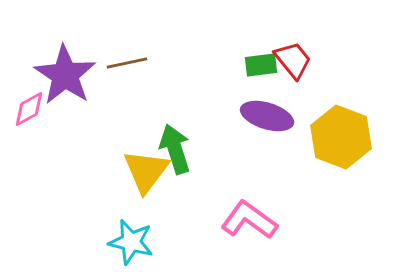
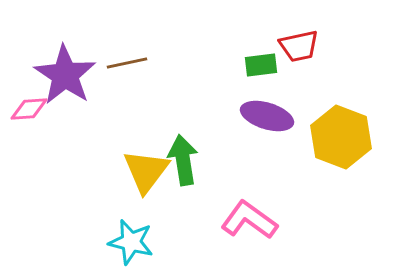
red trapezoid: moved 6 px right, 14 px up; rotated 117 degrees clockwise
pink diamond: rotated 24 degrees clockwise
green arrow: moved 8 px right, 11 px down; rotated 9 degrees clockwise
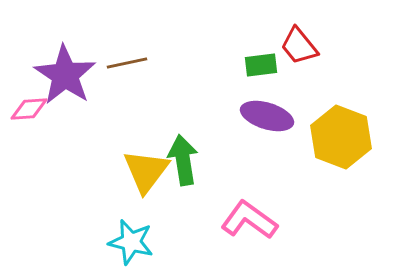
red trapezoid: rotated 63 degrees clockwise
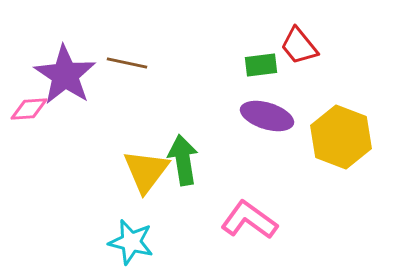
brown line: rotated 24 degrees clockwise
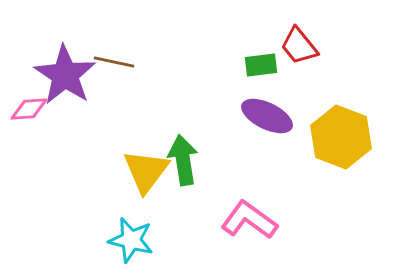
brown line: moved 13 px left, 1 px up
purple ellipse: rotated 9 degrees clockwise
cyan star: moved 2 px up
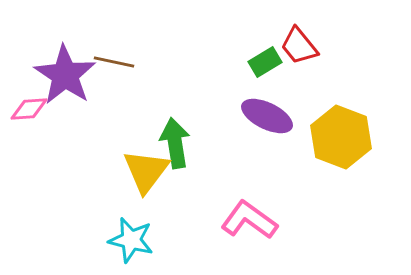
green rectangle: moved 4 px right, 3 px up; rotated 24 degrees counterclockwise
green arrow: moved 8 px left, 17 px up
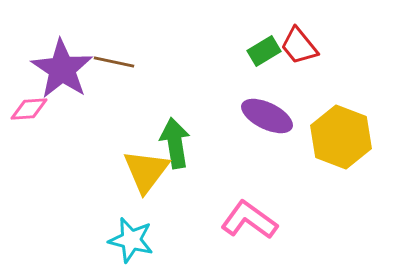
green rectangle: moved 1 px left, 11 px up
purple star: moved 3 px left, 6 px up
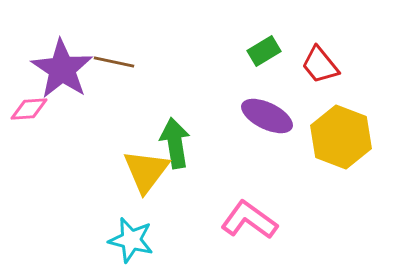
red trapezoid: moved 21 px right, 19 px down
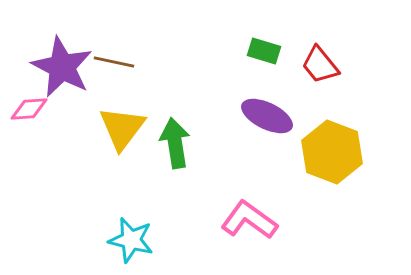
green rectangle: rotated 48 degrees clockwise
purple star: moved 2 px up; rotated 6 degrees counterclockwise
yellow hexagon: moved 9 px left, 15 px down
yellow triangle: moved 24 px left, 43 px up
